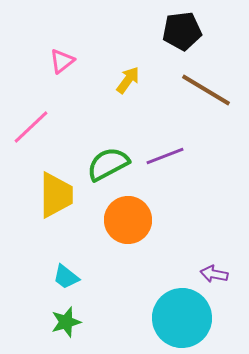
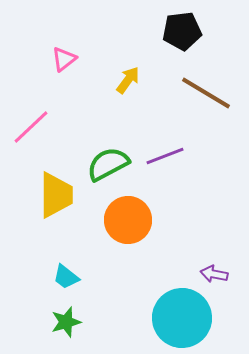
pink triangle: moved 2 px right, 2 px up
brown line: moved 3 px down
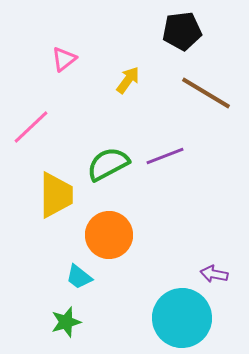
orange circle: moved 19 px left, 15 px down
cyan trapezoid: moved 13 px right
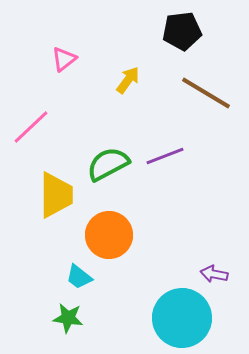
green star: moved 2 px right, 4 px up; rotated 24 degrees clockwise
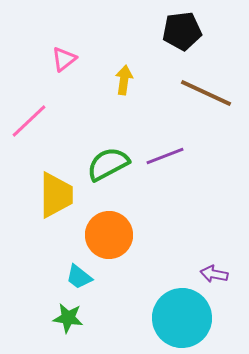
yellow arrow: moved 4 px left; rotated 28 degrees counterclockwise
brown line: rotated 6 degrees counterclockwise
pink line: moved 2 px left, 6 px up
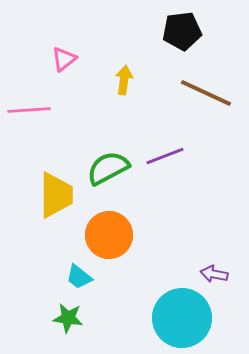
pink line: moved 11 px up; rotated 39 degrees clockwise
green semicircle: moved 4 px down
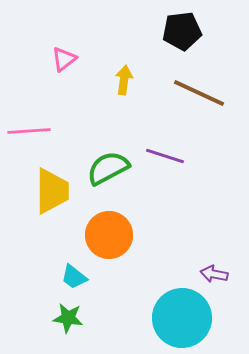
brown line: moved 7 px left
pink line: moved 21 px down
purple line: rotated 39 degrees clockwise
yellow trapezoid: moved 4 px left, 4 px up
cyan trapezoid: moved 5 px left
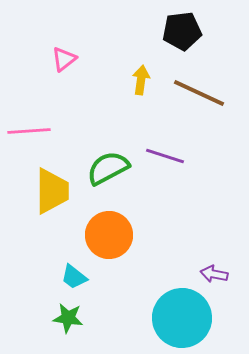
yellow arrow: moved 17 px right
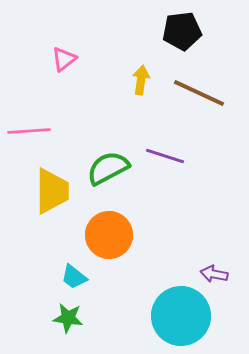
cyan circle: moved 1 px left, 2 px up
